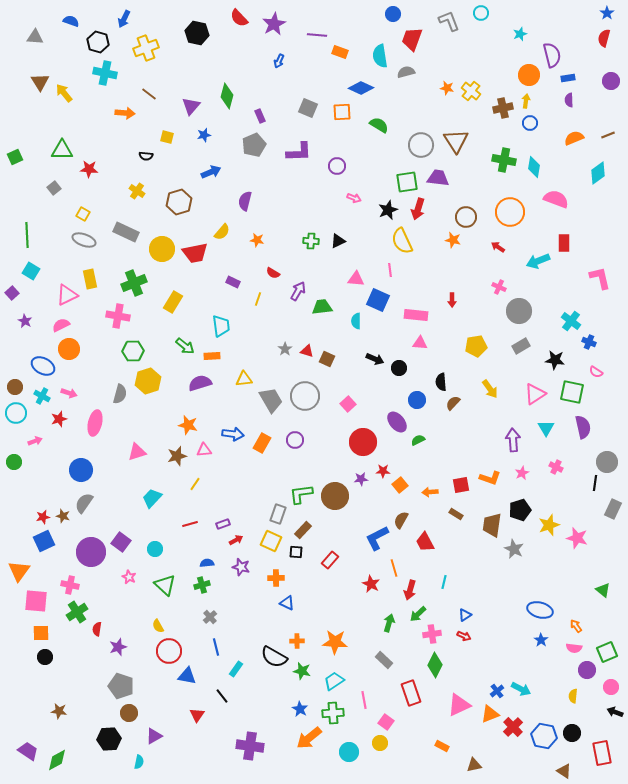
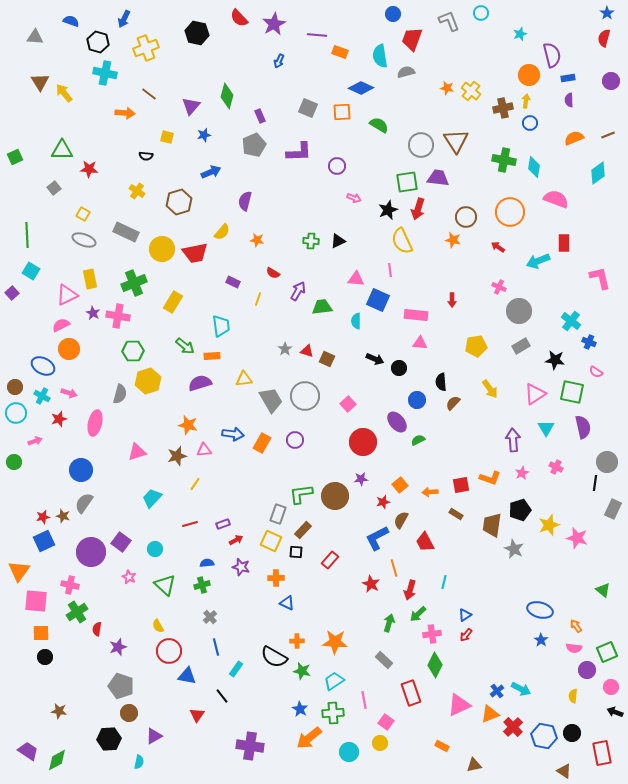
purple star at (25, 321): moved 68 px right, 8 px up
red star at (383, 471): moved 31 px down; rotated 16 degrees counterclockwise
red arrow at (464, 636): moved 2 px right, 1 px up; rotated 104 degrees clockwise
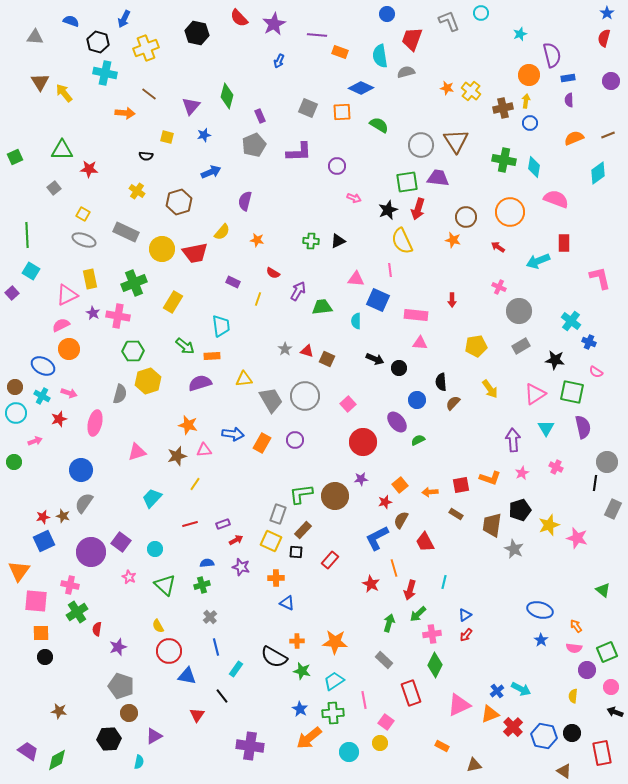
blue circle at (393, 14): moved 6 px left
red star at (383, 502): moved 2 px right
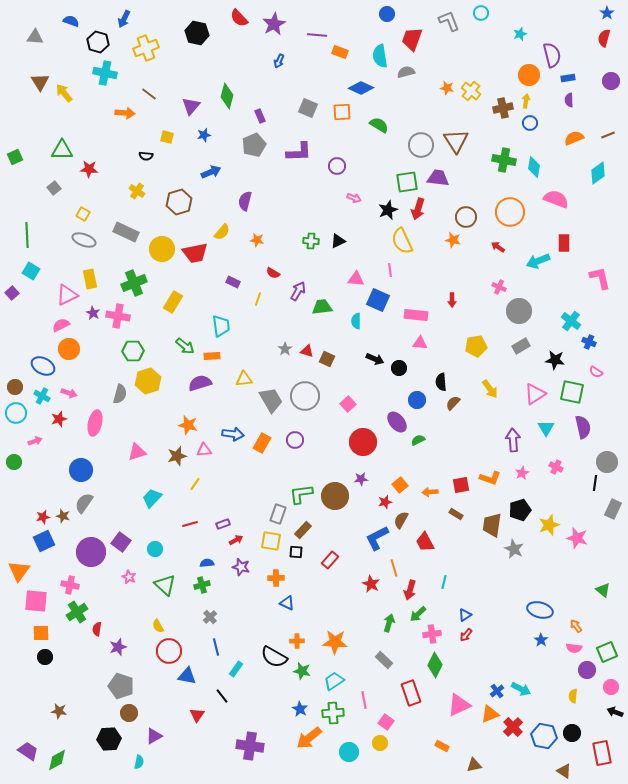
yellow square at (271, 541): rotated 15 degrees counterclockwise
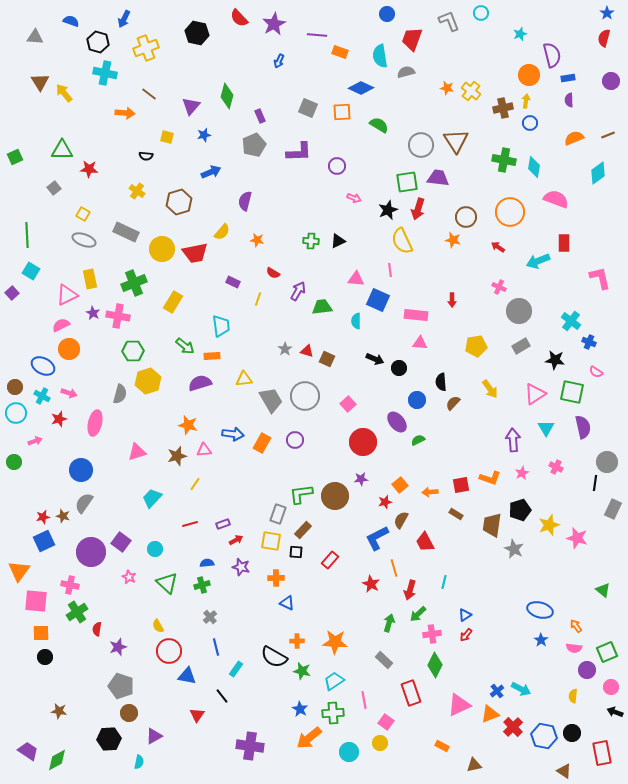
green triangle at (165, 585): moved 2 px right, 2 px up
